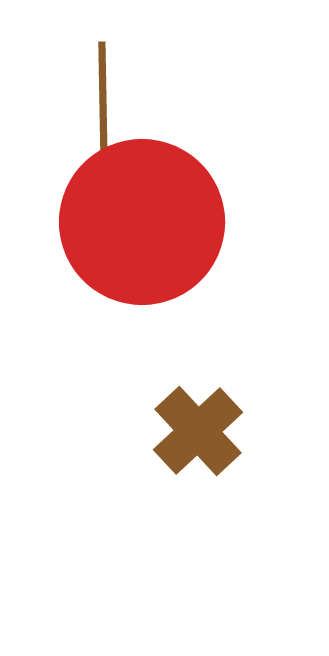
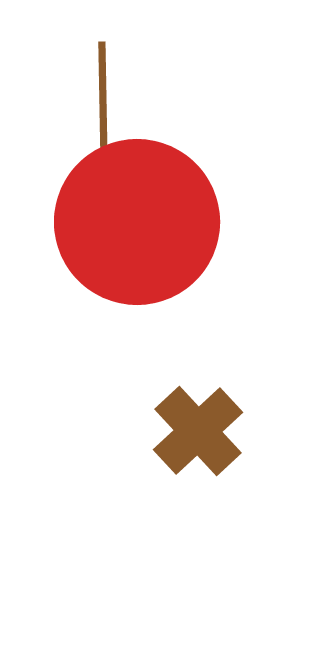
red circle: moved 5 px left
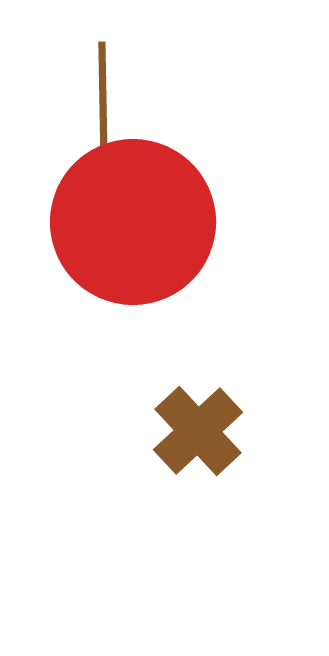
red circle: moved 4 px left
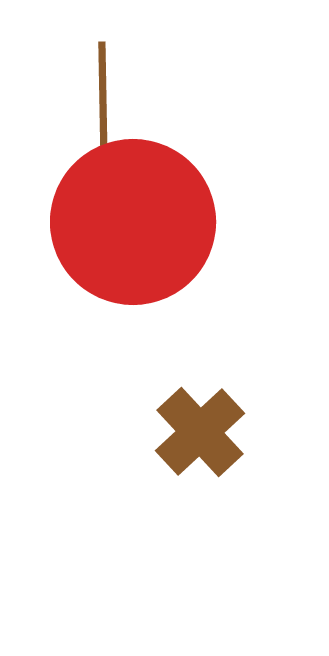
brown cross: moved 2 px right, 1 px down
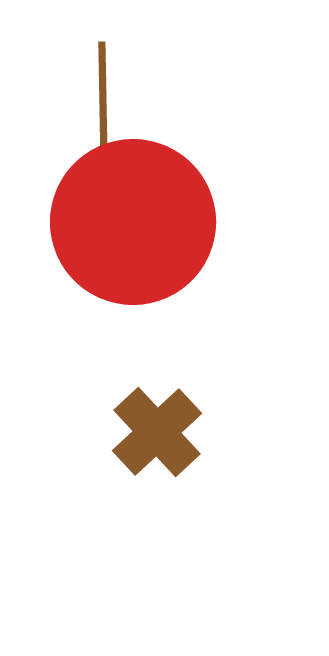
brown cross: moved 43 px left
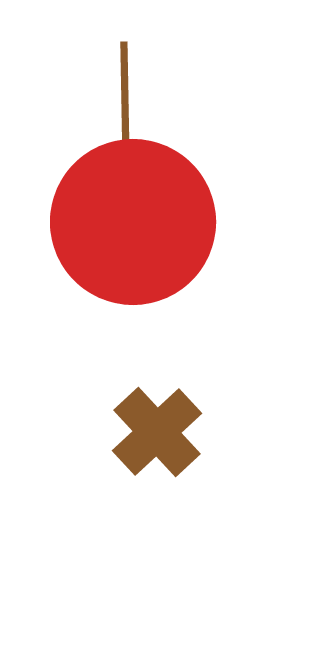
brown line: moved 22 px right
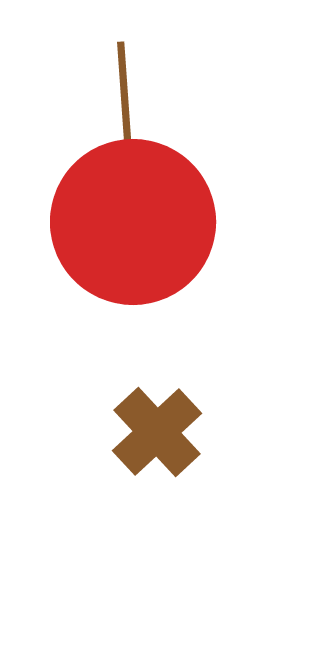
brown line: rotated 3 degrees counterclockwise
